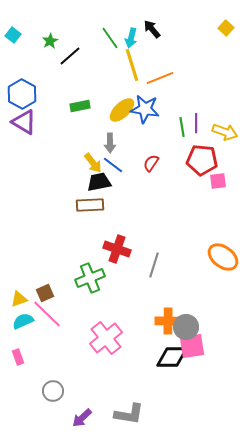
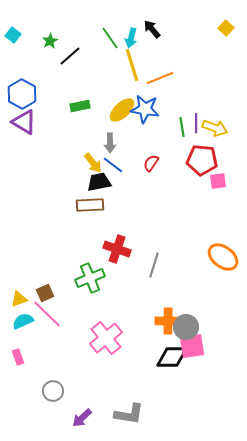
yellow arrow at (225, 132): moved 10 px left, 4 px up
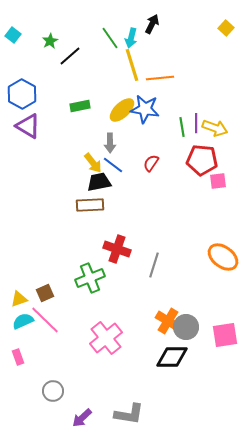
black arrow at (152, 29): moved 5 px up; rotated 66 degrees clockwise
orange line at (160, 78): rotated 16 degrees clockwise
purple triangle at (24, 122): moved 4 px right, 4 px down
pink line at (47, 314): moved 2 px left, 6 px down
orange cross at (168, 321): rotated 30 degrees clockwise
pink square at (192, 346): moved 33 px right, 11 px up
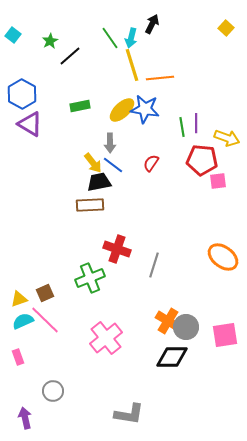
purple triangle at (28, 126): moved 2 px right, 2 px up
yellow arrow at (215, 128): moved 12 px right, 10 px down
purple arrow at (82, 418): moved 57 px left; rotated 120 degrees clockwise
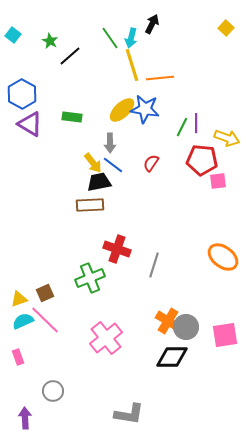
green star at (50, 41): rotated 14 degrees counterclockwise
green rectangle at (80, 106): moved 8 px left, 11 px down; rotated 18 degrees clockwise
green line at (182, 127): rotated 36 degrees clockwise
purple arrow at (25, 418): rotated 10 degrees clockwise
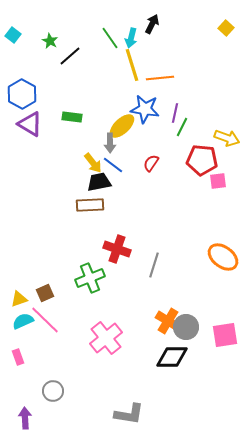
yellow ellipse at (122, 110): moved 16 px down
purple line at (196, 123): moved 21 px left, 10 px up; rotated 12 degrees clockwise
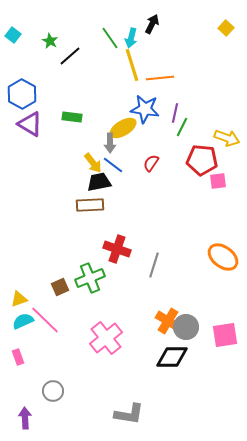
yellow ellipse at (122, 126): moved 1 px right, 2 px down; rotated 12 degrees clockwise
brown square at (45, 293): moved 15 px right, 6 px up
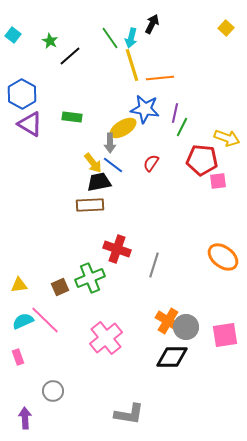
yellow triangle at (19, 299): moved 14 px up; rotated 12 degrees clockwise
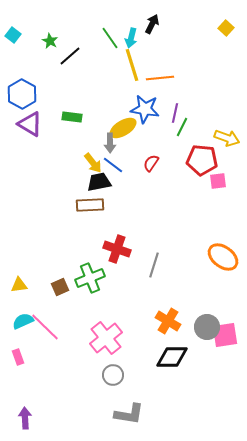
pink line at (45, 320): moved 7 px down
gray circle at (186, 327): moved 21 px right
gray circle at (53, 391): moved 60 px right, 16 px up
